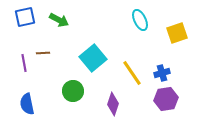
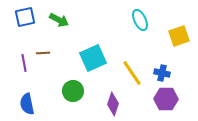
yellow square: moved 2 px right, 3 px down
cyan square: rotated 16 degrees clockwise
blue cross: rotated 28 degrees clockwise
purple hexagon: rotated 10 degrees clockwise
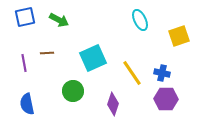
brown line: moved 4 px right
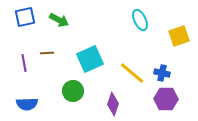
cyan square: moved 3 px left, 1 px down
yellow line: rotated 16 degrees counterclockwise
blue semicircle: rotated 80 degrees counterclockwise
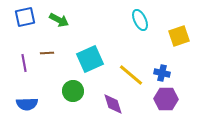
yellow line: moved 1 px left, 2 px down
purple diamond: rotated 35 degrees counterclockwise
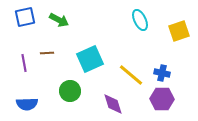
yellow square: moved 5 px up
green circle: moved 3 px left
purple hexagon: moved 4 px left
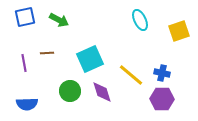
purple diamond: moved 11 px left, 12 px up
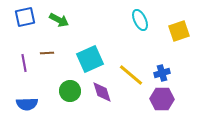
blue cross: rotated 28 degrees counterclockwise
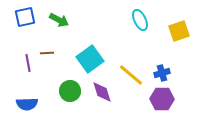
cyan square: rotated 12 degrees counterclockwise
purple line: moved 4 px right
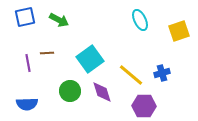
purple hexagon: moved 18 px left, 7 px down
